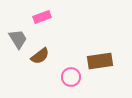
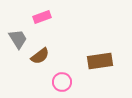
pink circle: moved 9 px left, 5 px down
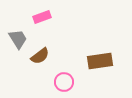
pink circle: moved 2 px right
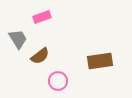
pink circle: moved 6 px left, 1 px up
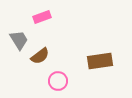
gray trapezoid: moved 1 px right, 1 px down
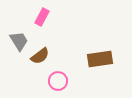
pink rectangle: rotated 42 degrees counterclockwise
gray trapezoid: moved 1 px down
brown rectangle: moved 2 px up
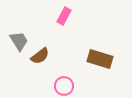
pink rectangle: moved 22 px right, 1 px up
brown rectangle: rotated 25 degrees clockwise
pink circle: moved 6 px right, 5 px down
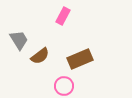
pink rectangle: moved 1 px left
gray trapezoid: moved 1 px up
brown rectangle: moved 20 px left; rotated 40 degrees counterclockwise
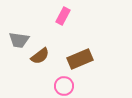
gray trapezoid: rotated 130 degrees clockwise
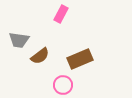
pink rectangle: moved 2 px left, 2 px up
pink circle: moved 1 px left, 1 px up
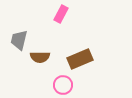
gray trapezoid: rotated 95 degrees clockwise
brown semicircle: moved 1 px down; rotated 36 degrees clockwise
